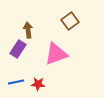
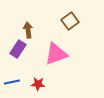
blue line: moved 4 px left
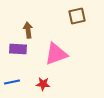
brown square: moved 7 px right, 5 px up; rotated 24 degrees clockwise
purple rectangle: rotated 60 degrees clockwise
red star: moved 5 px right
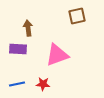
brown arrow: moved 2 px up
pink triangle: moved 1 px right, 1 px down
blue line: moved 5 px right, 2 px down
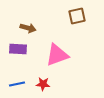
brown arrow: rotated 112 degrees clockwise
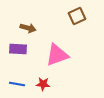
brown square: rotated 12 degrees counterclockwise
blue line: rotated 21 degrees clockwise
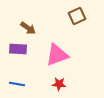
brown arrow: rotated 21 degrees clockwise
red star: moved 16 px right
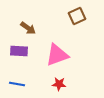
purple rectangle: moved 1 px right, 2 px down
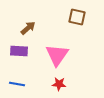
brown square: moved 1 px down; rotated 36 degrees clockwise
brown arrow: rotated 77 degrees counterclockwise
pink triangle: rotated 35 degrees counterclockwise
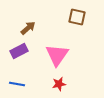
purple rectangle: rotated 30 degrees counterclockwise
red star: rotated 16 degrees counterclockwise
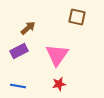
blue line: moved 1 px right, 2 px down
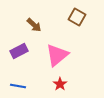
brown square: rotated 18 degrees clockwise
brown arrow: moved 6 px right, 3 px up; rotated 84 degrees clockwise
pink triangle: rotated 15 degrees clockwise
red star: moved 1 px right; rotated 24 degrees counterclockwise
